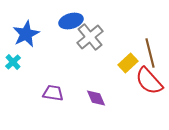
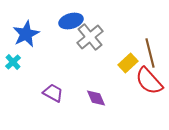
purple trapezoid: rotated 20 degrees clockwise
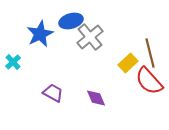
blue star: moved 14 px right
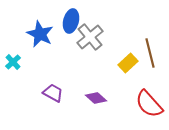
blue ellipse: rotated 60 degrees counterclockwise
blue star: rotated 20 degrees counterclockwise
red semicircle: moved 23 px down
purple diamond: rotated 25 degrees counterclockwise
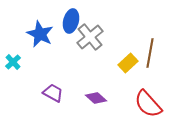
brown line: rotated 24 degrees clockwise
red semicircle: moved 1 px left
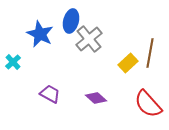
gray cross: moved 1 px left, 2 px down
purple trapezoid: moved 3 px left, 1 px down
